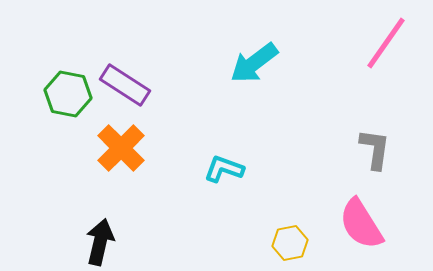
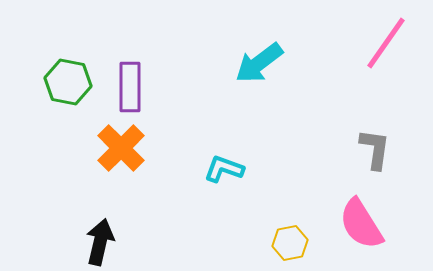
cyan arrow: moved 5 px right
purple rectangle: moved 5 px right, 2 px down; rotated 57 degrees clockwise
green hexagon: moved 12 px up
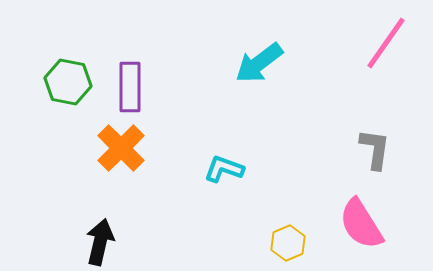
yellow hexagon: moved 2 px left; rotated 12 degrees counterclockwise
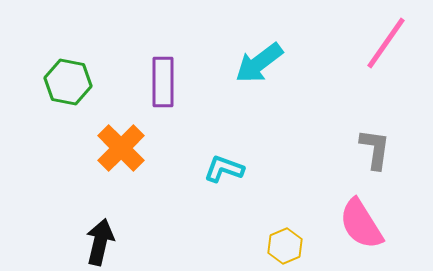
purple rectangle: moved 33 px right, 5 px up
yellow hexagon: moved 3 px left, 3 px down
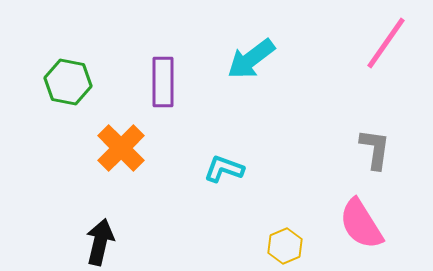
cyan arrow: moved 8 px left, 4 px up
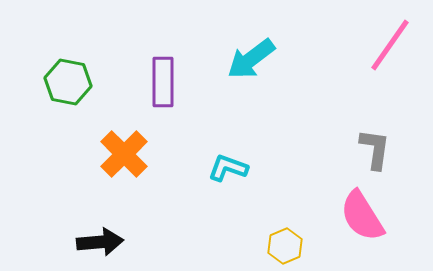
pink line: moved 4 px right, 2 px down
orange cross: moved 3 px right, 6 px down
cyan L-shape: moved 4 px right, 1 px up
pink semicircle: moved 1 px right, 8 px up
black arrow: rotated 72 degrees clockwise
